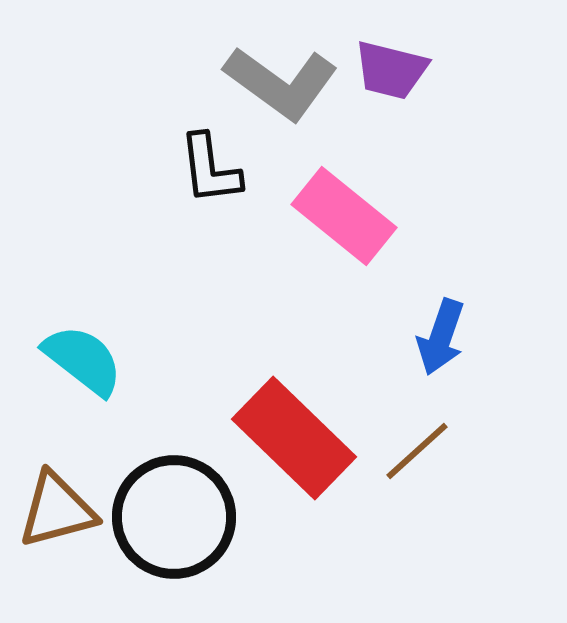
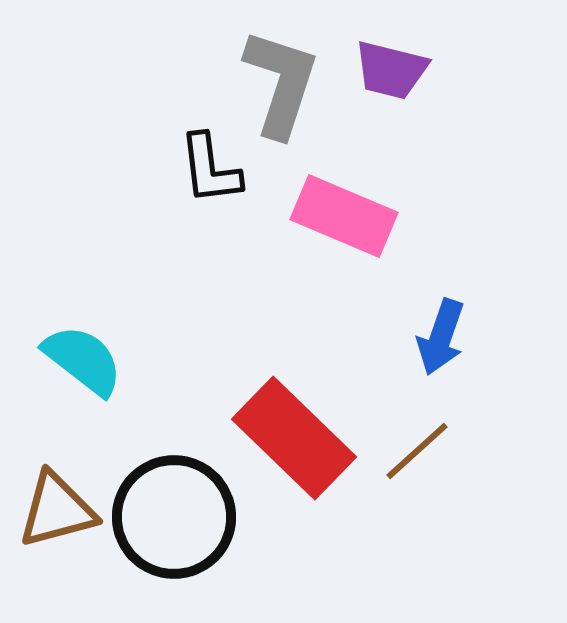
gray L-shape: rotated 108 degrees counterclockwise
pink rectangle: rotated 16 degrees counterclockwise
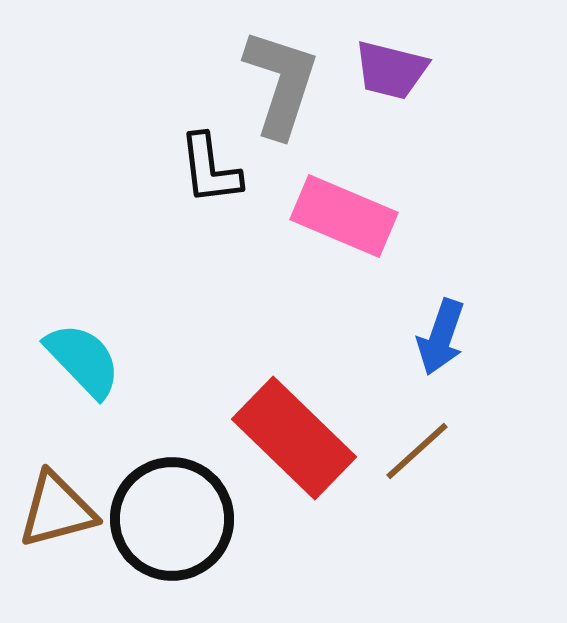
cyan semicircle: rotated 8 degrees clockwise
black circle: moved 2 px left, 2 px down
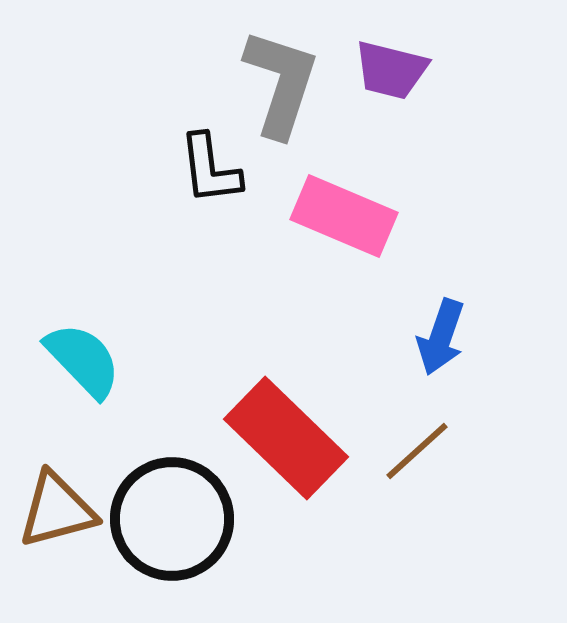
red rectangle: moved 8 px left
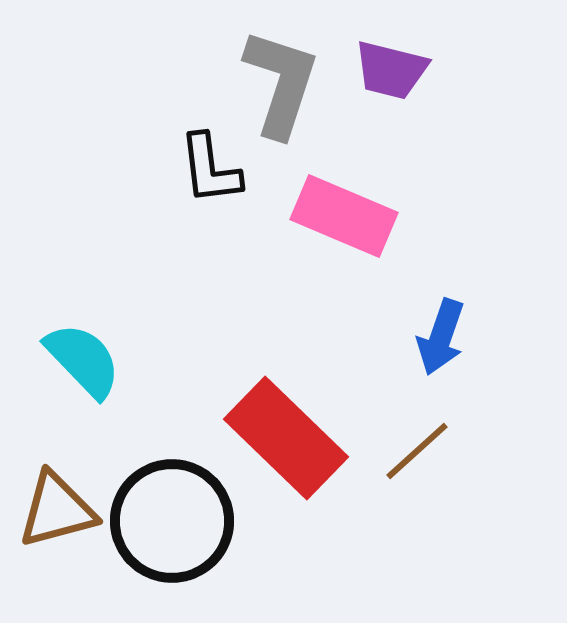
black circle: moved 2 px down
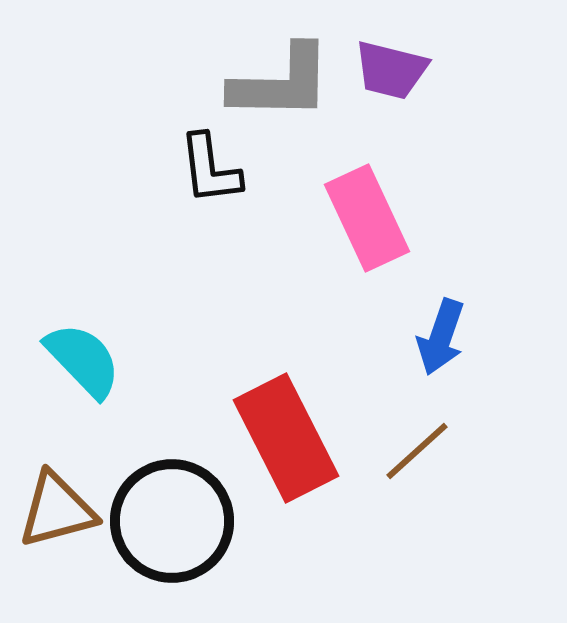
gray L-shape: rotated 73 degrees clockwise
pink rectangle: moved 23 px right, 2 px down; rotated 42 degrees clockwise
red rectangle: rotated 19 degrees clockwise
